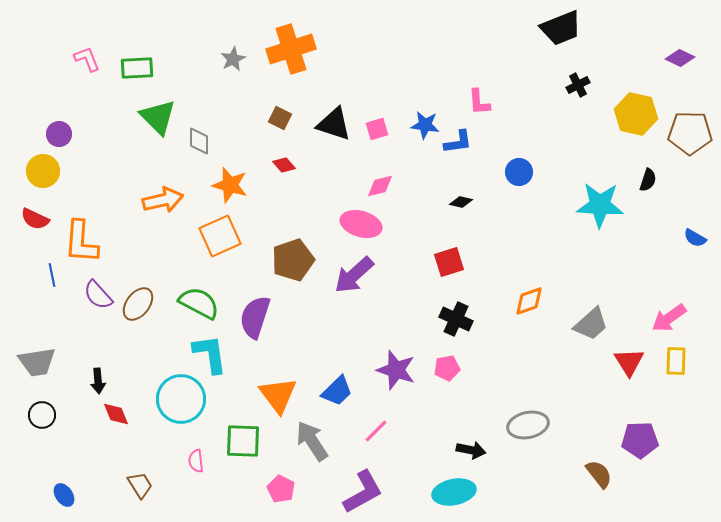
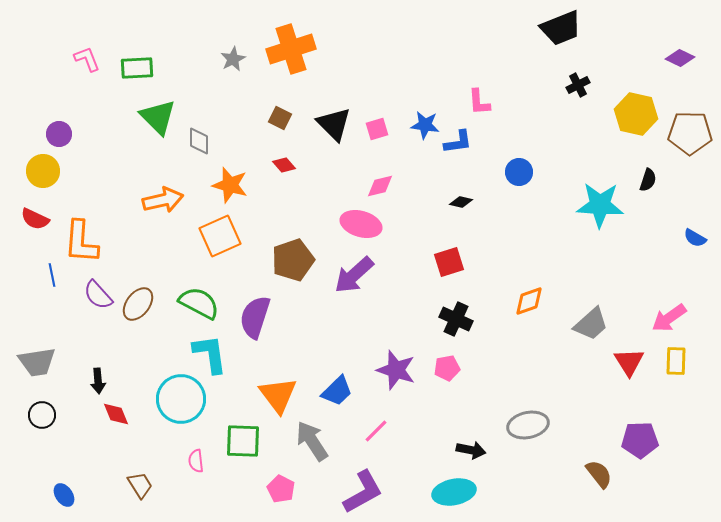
black triangle at (334, 124): rotated 27 degrees clockwise
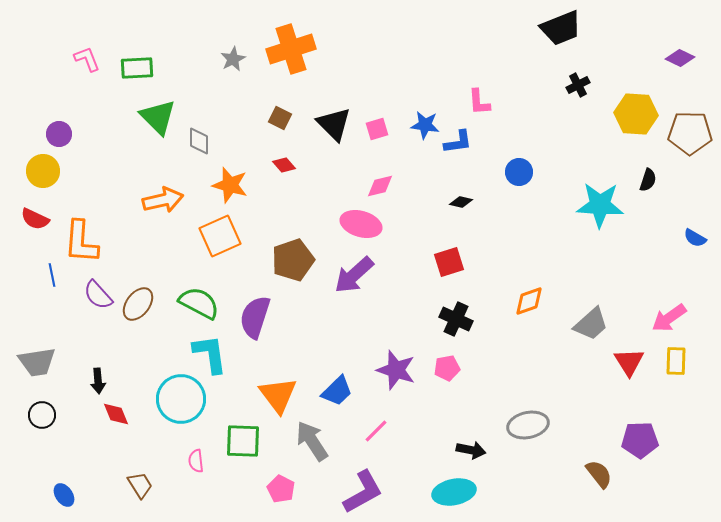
yellow hexagon at (636, 114): rotated 9 degrees counterclockwise
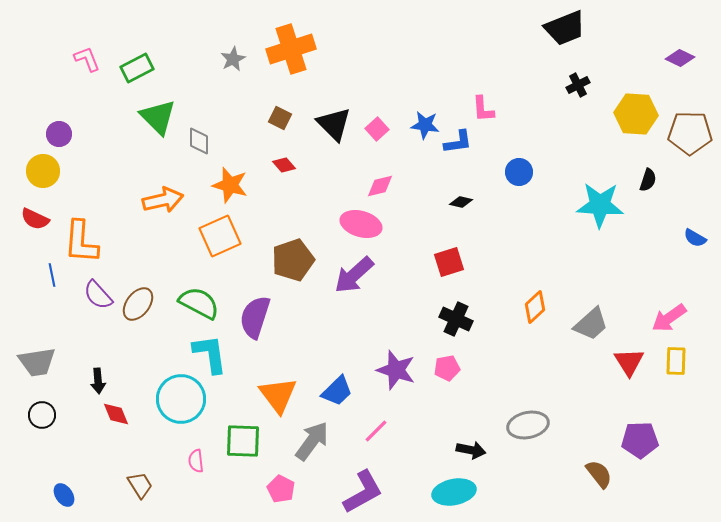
black trapezoid at (561, 28): moved 4 px right
green rectangle at (137, 68): rotated 24 degrees counterclockwise
pink L-shape at (479, 102): moved 4 px right, 7 px down
pink square at (377, 129): rotated 25 degrees counterclockwise
orange diamond at (529, 301): moved 6 px right, 6 px down; rotated 24 degrees counterclockwise
gray arrow at (312, 441): rotated 69 degrees clockwise
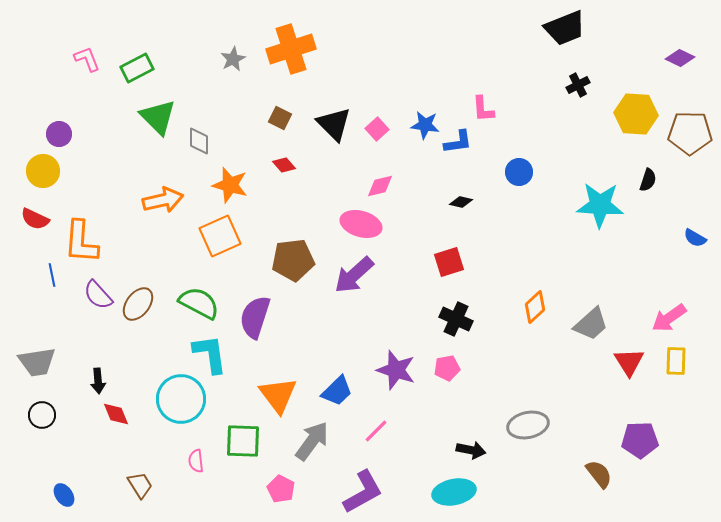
brown pentagon at (293, 260): rotated 12 degrees clockwise
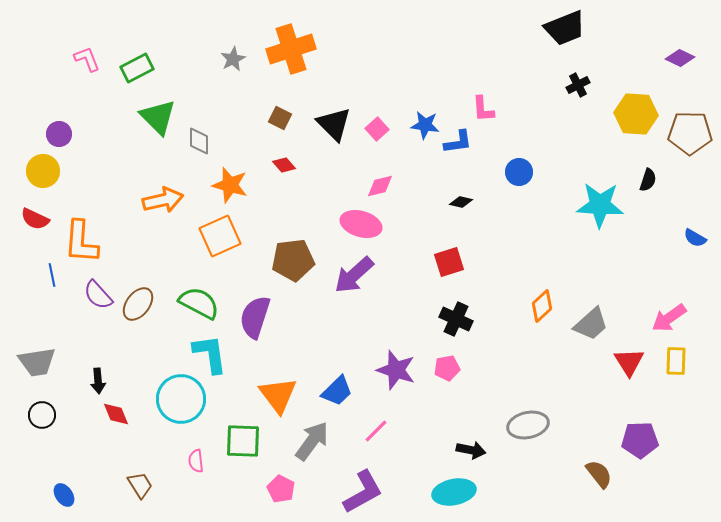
orange diamond at (535, 307): moved 7 px right, 1 px up
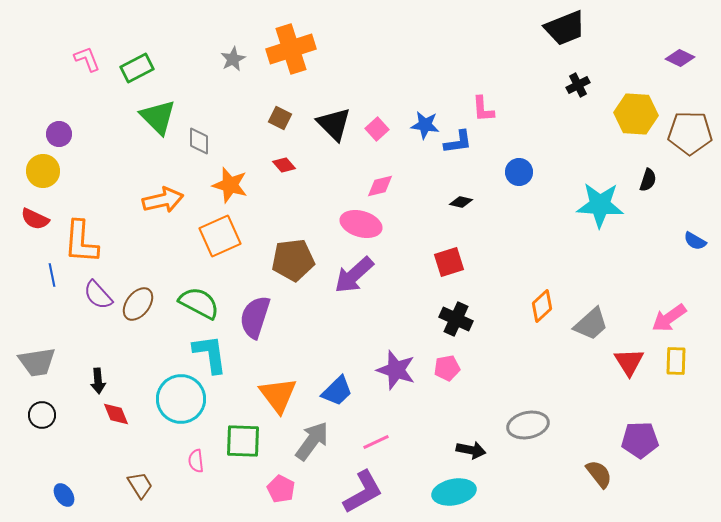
blue semicircle at (695, 238): moved 3 px down
pink line at (376, 431): moved 11 px down; rotated 20 degrees clockwise
